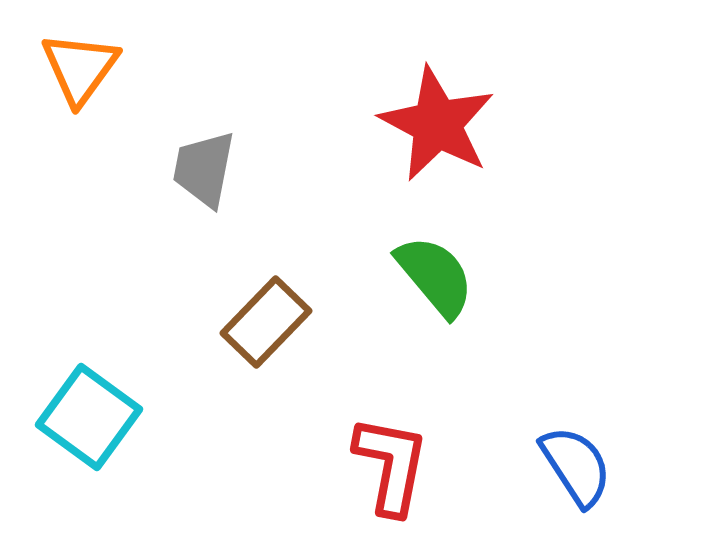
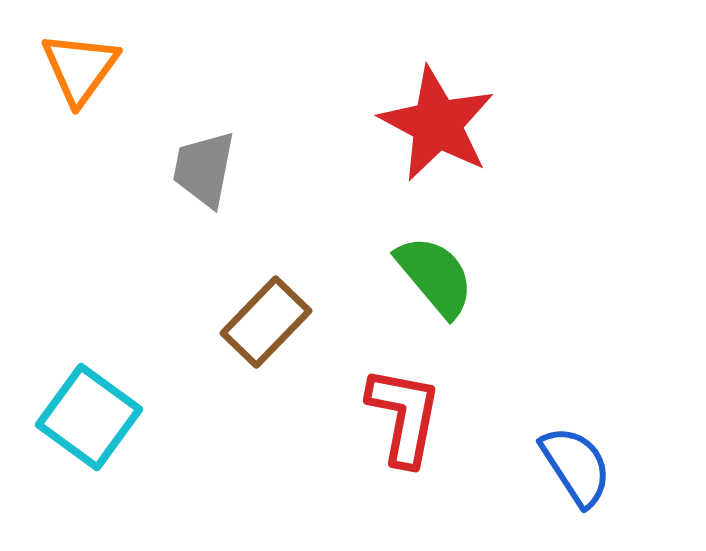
red L-shape: moved 13 px right, 49 px up
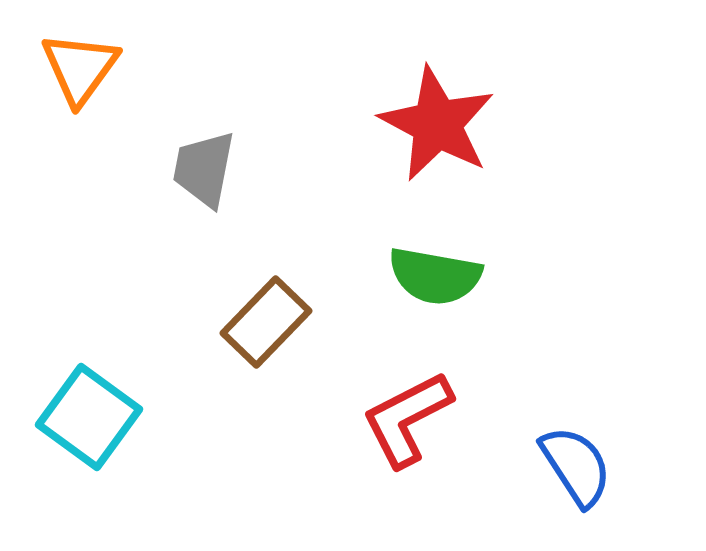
green semicircle: rotated 140 degrees clockwise
red L-shape: moved 3 px right, 3 px down; rotated 128 degrees counterclockwise
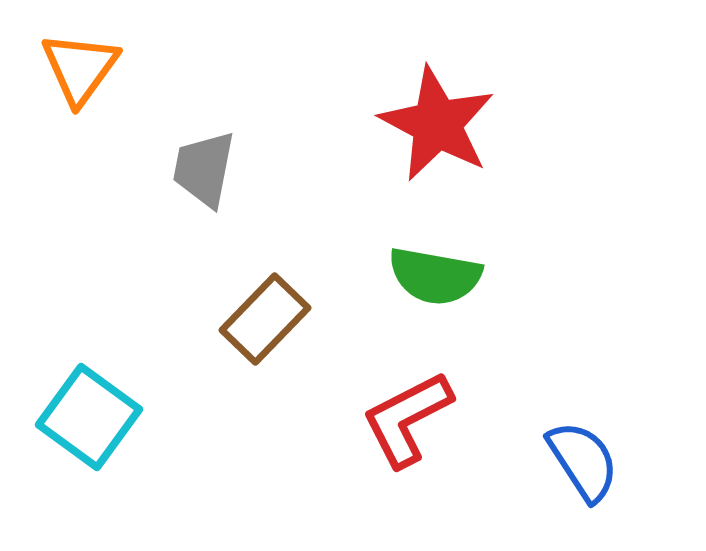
brown rectangle: moved 1 px left, 3 px up
blue semicircle: moved 7 px right, 5 px up
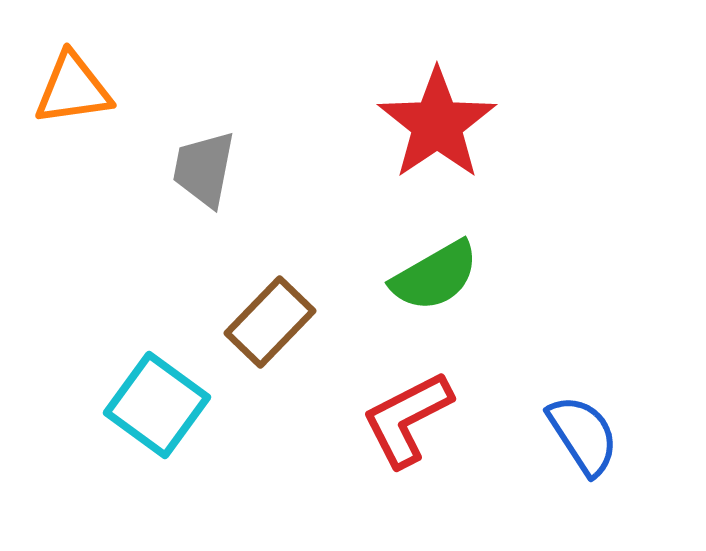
orange triangle: moved 7 px left, 21 px down; rotated 46 degrees clockwise
red star: rotated 10 degrees clockwise
green semicircle: rotated 40 degrees counterclockwise
brown rectangle: moved 5 px right, 3 px down
cyan square: moved 68 px right, 12 px up
blue semicircle: moved 26 px up
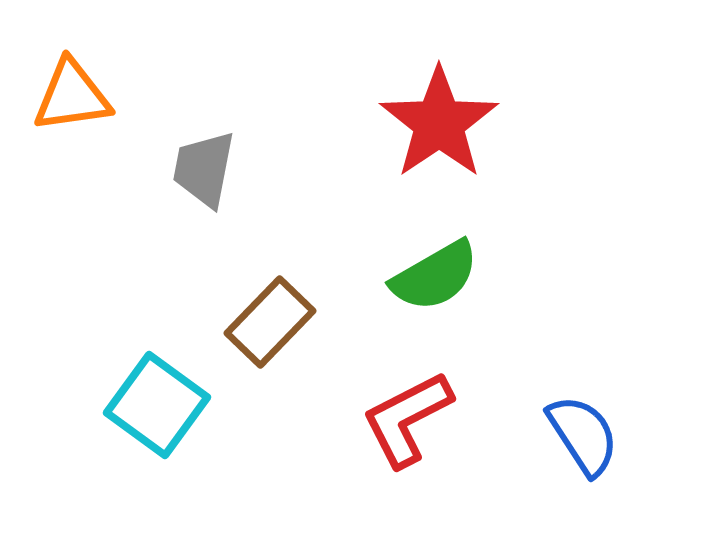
orange triangle: moved 1 px left, 7 px down
red star: moved 2 px right, 1 px up
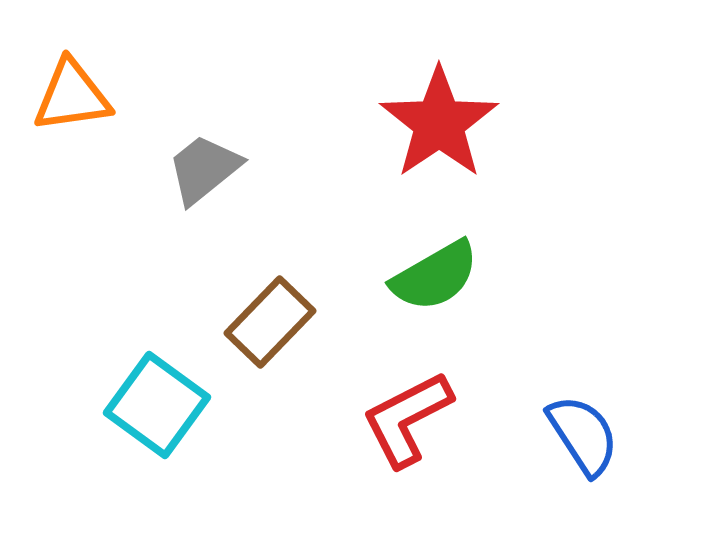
gray trapezoid: rotated 40 degrees clockwise
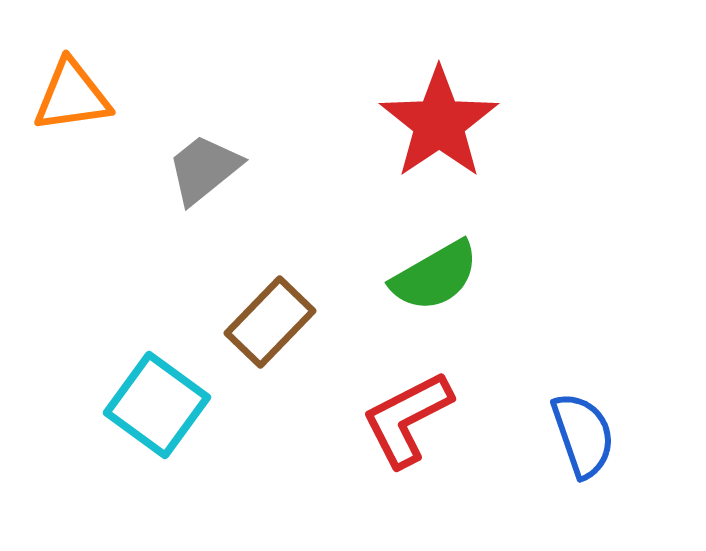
blue semicircle: rotated 14 degrees clockwise
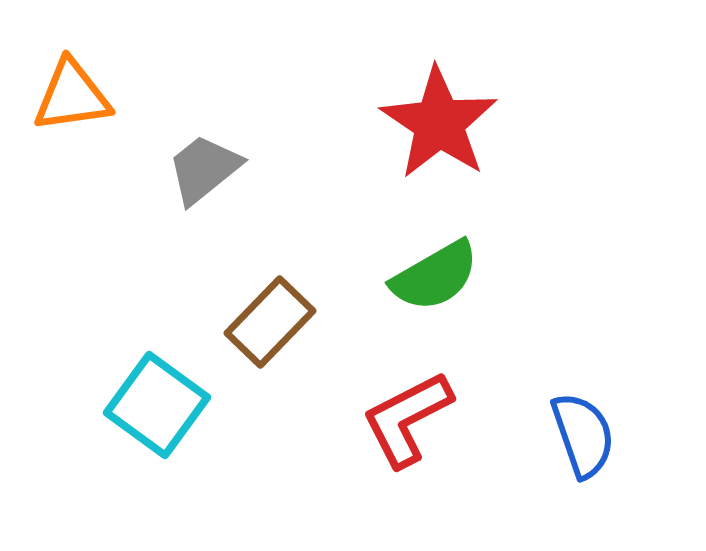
red star: rotated 4 degrees counterclockwise
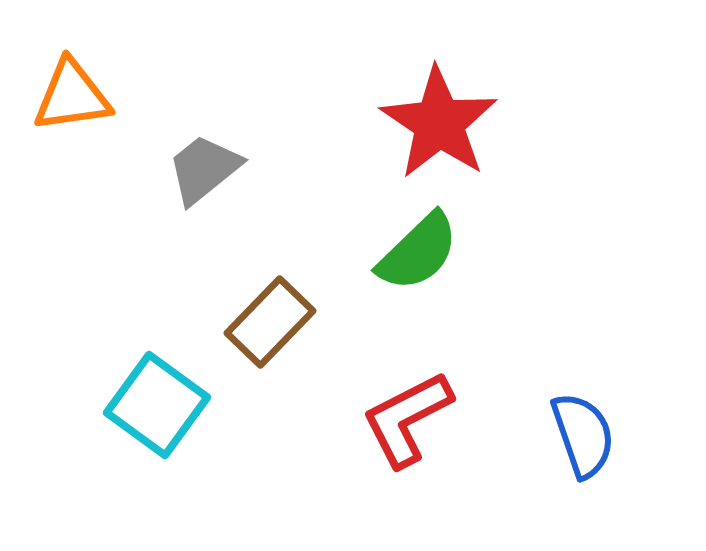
green semicircle: moved 17 px left, 24 px up; rotated 14 degrees counterclockwise
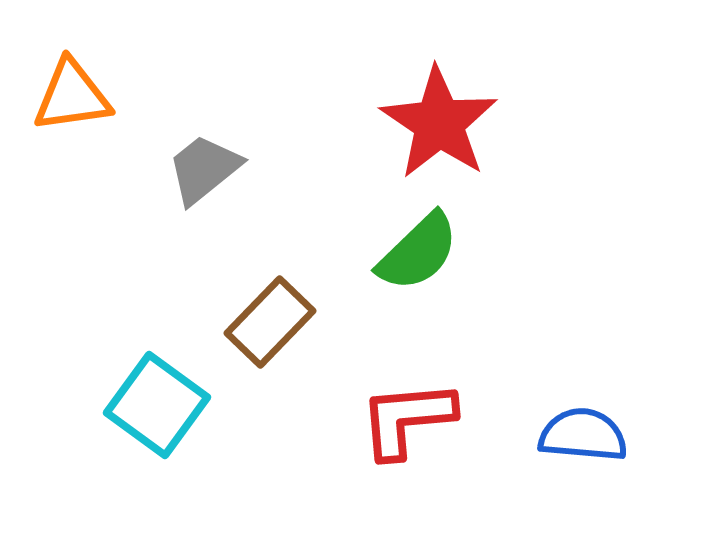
red L-shape: rotated 22 degrees clockwise
blue semicircle: rotated 66 degrees counterclockwise
